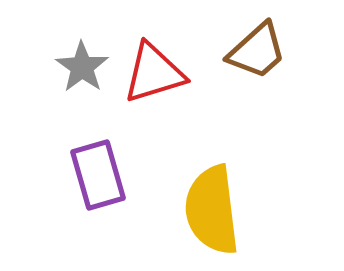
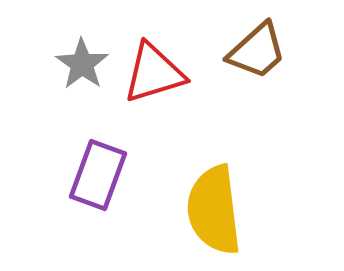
gray star: moved 3 px up
purple rectangle: rotated 36 degrees clockwise
yellow semicircle: moved 2 px right
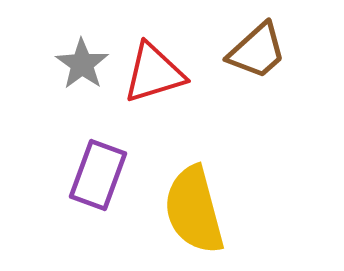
yellow semicircle: moved 20 px left; rotated 8 degrees counterclockwise
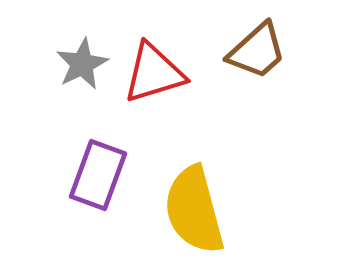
gray star: rotated 10 degrees clockwise
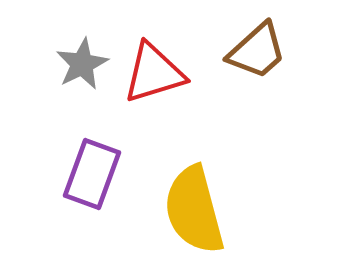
purple rectangle: moved 6 px left, 1 px up
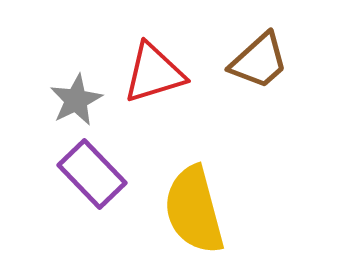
brown trapezoid: moved 2 px right, 10 px down
gray star: moved 6 px left, 36 px down
purple rectangle: rotated 64 degrees counterclockwise
